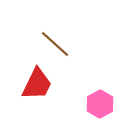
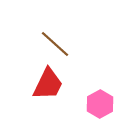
red trapezoid: moved 11 px right
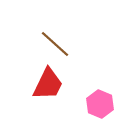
pink hexagon: rotated 8 degrees counterclockwise
